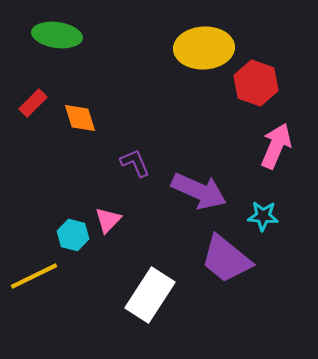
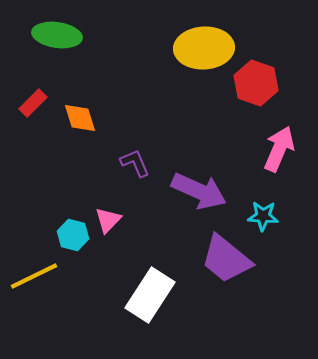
pink arrow: moved 3 px right, 3 px down
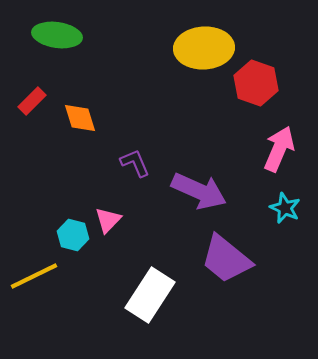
red rectangle: moved 1 px left, 2 px up
cyan star: moved 22 px right, 8 px up; rotated 20 degrees clockwise
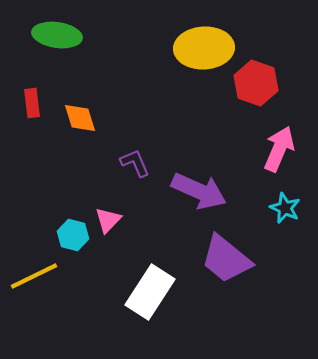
red rectangle: moved 2 px down; rotated 52 degrees counterclockwise
white rectangle: moved 3 px up
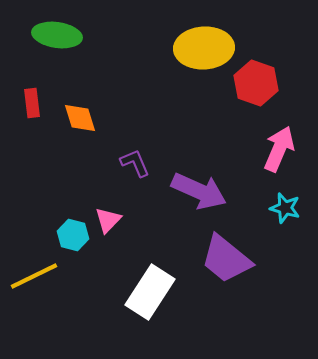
cyan star: rotated 8 degrees counterclockwise
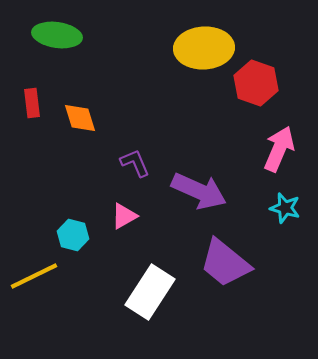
pink triangle: moved 16 px right, 4 px up; rotated 16 degrees clockwise
purple trapezoid: moved 1 px left, 4 px down
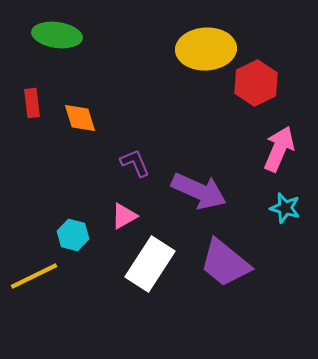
yellow ellipse: moved 2 px right, 1 px down
red hexagon: rotated 15 degrees clockwise
white rectangle: moved 28 px up
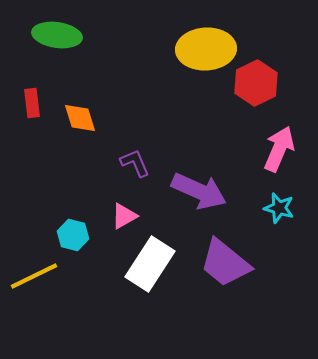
cyan star: moved 6 px left
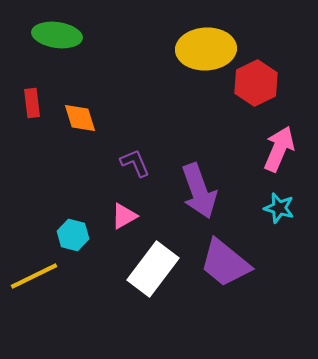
purple arrow: rotated 46 degrees clockwise
white rectangle: moved 3 px right, 5 px down; rotated 4 degrees clockwise
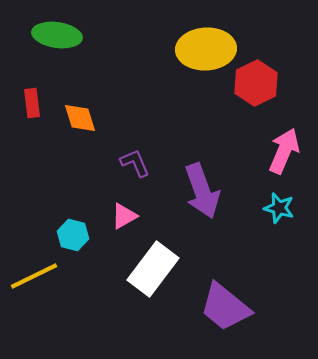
pink arrow: moved 5 px right, 2 px down
purple arrow: moved 3 px right
purple trapezoid: moved 44 px down
